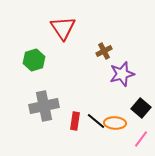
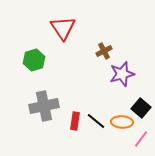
orange ellipse: moved 7 px right, 1 px up
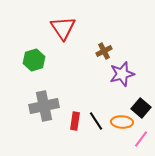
black line: rotated 18 degrees clockwise
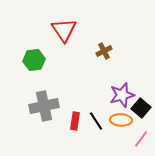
red triangle: moved 1 px right, 2 px down
green hexagon: rotated 10 degrees clockwise
purple star: moved 21 px down
orange ellipse: moved 1 px left, 2 px up
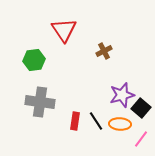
gray cross: moved 4 px left, 4 px up; rotated 20 degrees clockwise
orange ellipse: moved 1 px left, 4 px down
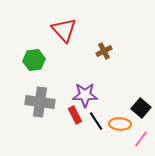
red triangle: rotated 8 degrees counterclockwise
purple star: moved 37 px left; rotated 15 degrees clockwise
red rectangle: moved 6 px up; rotated 36 degrees counterclockwise
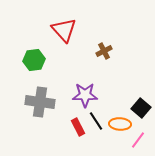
red rectangle: moved 3 px right, 12 px down
pink line: moved 3 px left, 1 px down
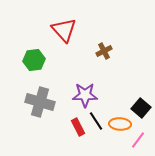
gray cross: rotated 8 degrees clockwise
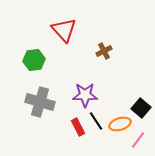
orange ellipse: rotated 20 degrees counterclockwise
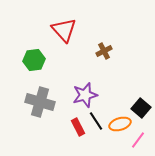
purple star: rotated 15 degrees counterclockwise
